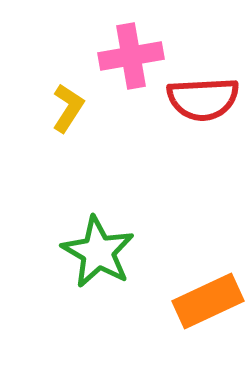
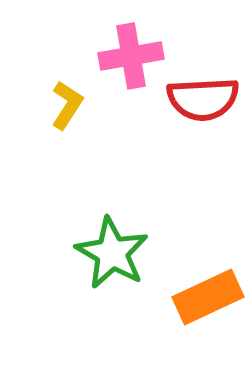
yellow L-shape: moved 1 px left, 3 px up
green star: moved 14 px right, 1 px down
orange rectangle: moved 4 px up
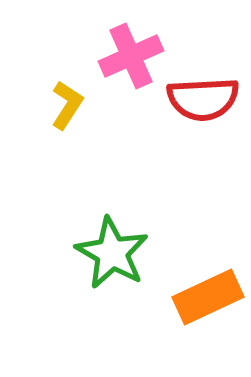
pink cross: rotated 14 degrees counterclockwise
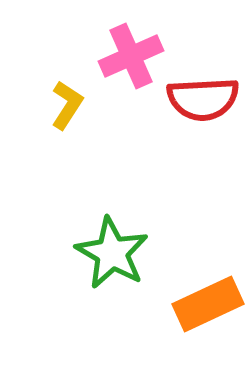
orange rectangle: moved 7 px down
